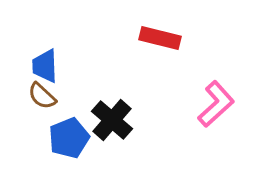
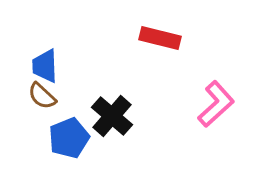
black cross: moved 4 px up
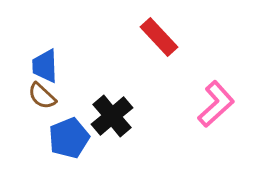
red rectangle: moved 1 px left, 1 px up; rotated 33 degrees clockwise
black cross: rotated 9 degrees clockwise
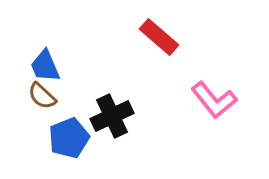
red rectangle: rotated 6 degrees counterclockwise
blue trapezoid: rotated 21 degrees counterclockwise
pink L-shape: moved 2 px left, 4 px up; rotated 93 degrees clockwise
black cross: rotated 15 degrees clockwise
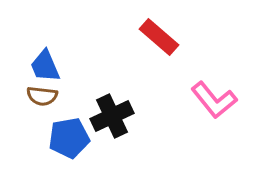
brown semicircle: rotated 36 degrees counterclockwise
blue pentagon: rotated 12 degrees clockwise
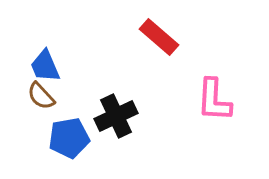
brown semicircle: moved 1 px left; rotated 40 degrees clockwise
pink L-shape: rotated 42 degrees clockwise
black cross: moved 4 px right
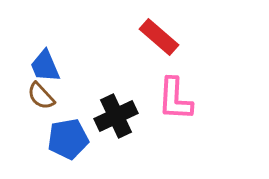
pink L-shape: moved 39 px left, 1 px up
blue pentagon: moved 1 px left, 1 px down
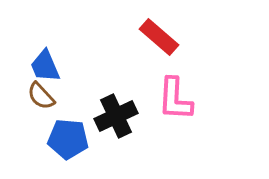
blue pentagon: rotated 15 degrees clockwise
